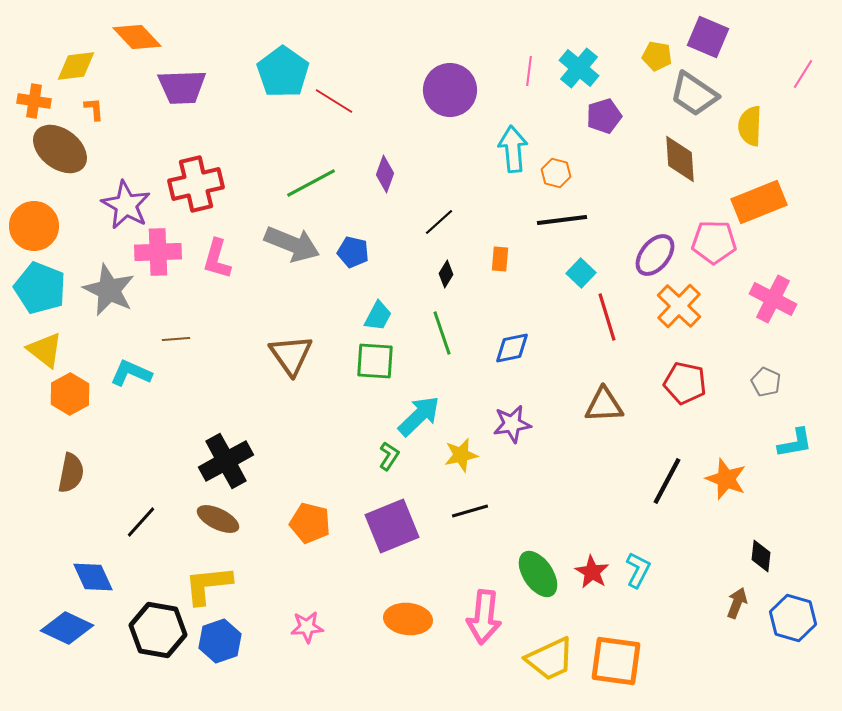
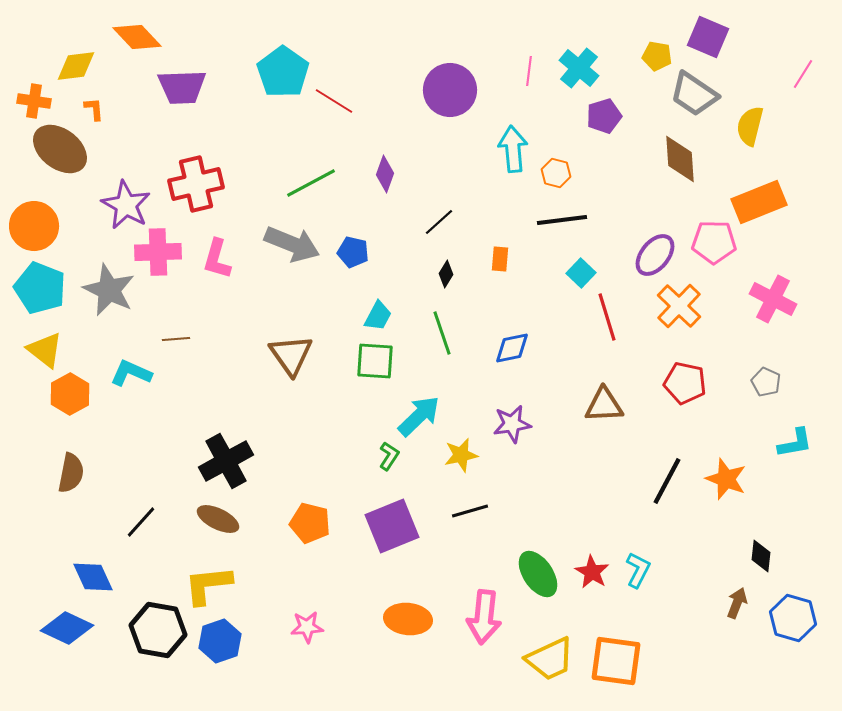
yellow semicircle at (750, 126): rotated 12 degrees clockwise
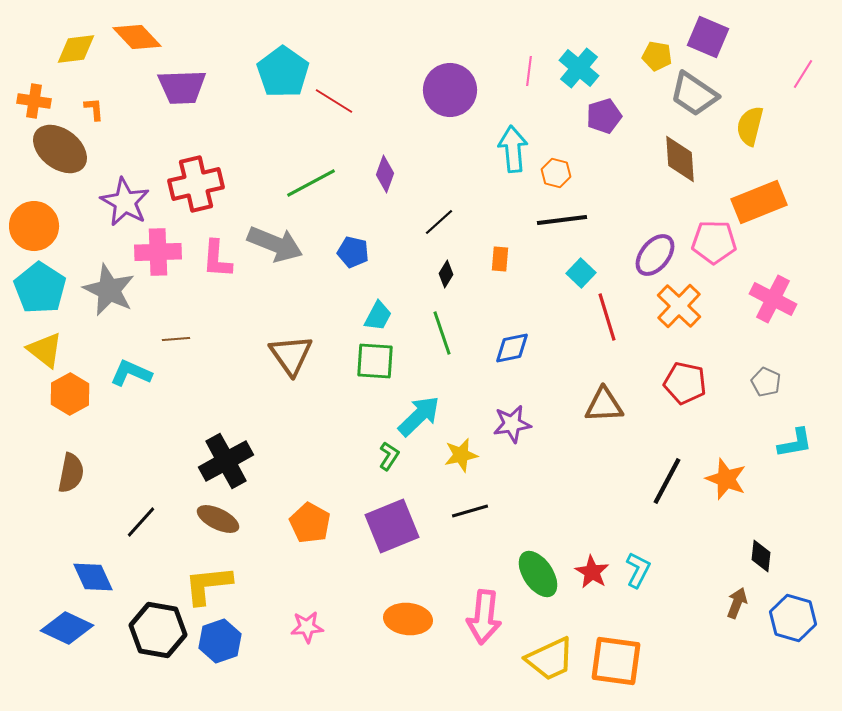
yellow diamond at (76, 66): moved 17 px up
purple star at (126, 205): moved 1 px left, 3 px up
gray arrow at (292, 244): moved 17 px left
pink L-shape at (217, 259): rotated 12 degrees counterclockwise
cyan pentagon at (40, 288): rotated 12 degrees clockwise
orange pentagon at (310, 523): rotated 15 degrees clockwise
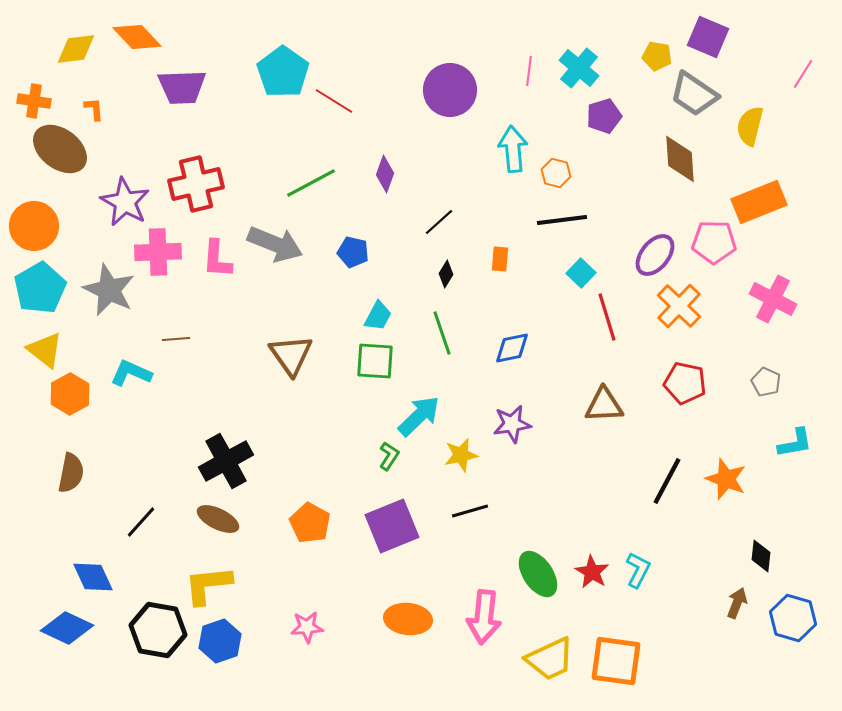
cyan pentagon at (40, 288): rotated 9 degrees clockwise
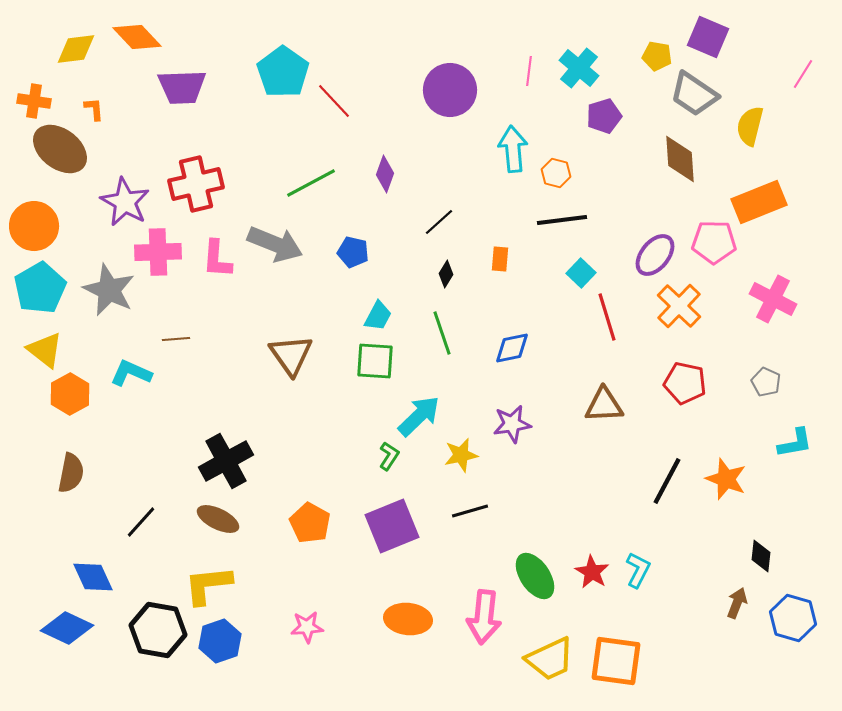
red line at (334, 101): rotated 15 degrees clockwise
green ellipse at (538, 574): moved 3 px left, 2 px down
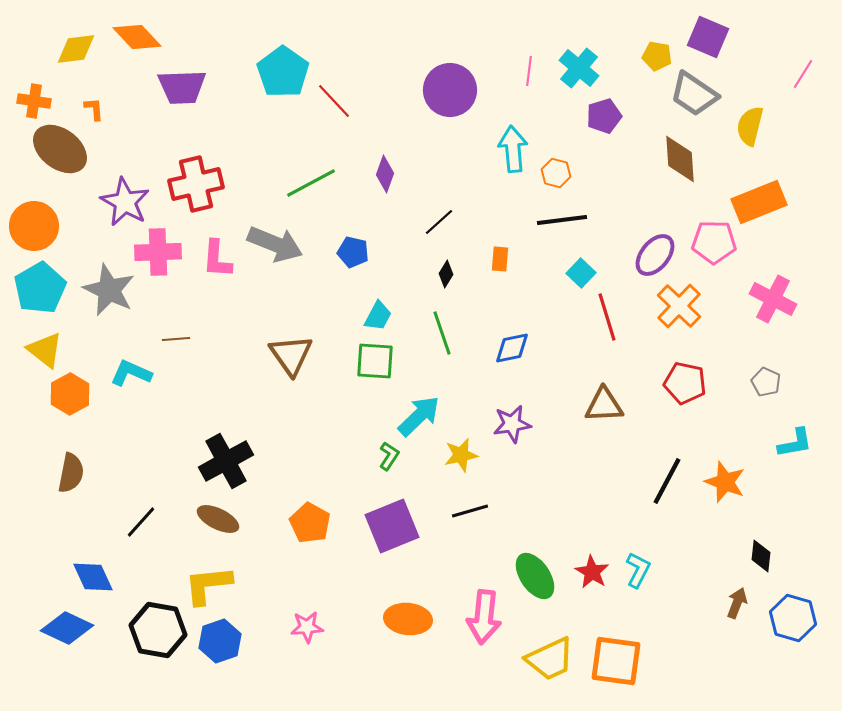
orange star at (726, 479): moved 1 px left, 3 px down
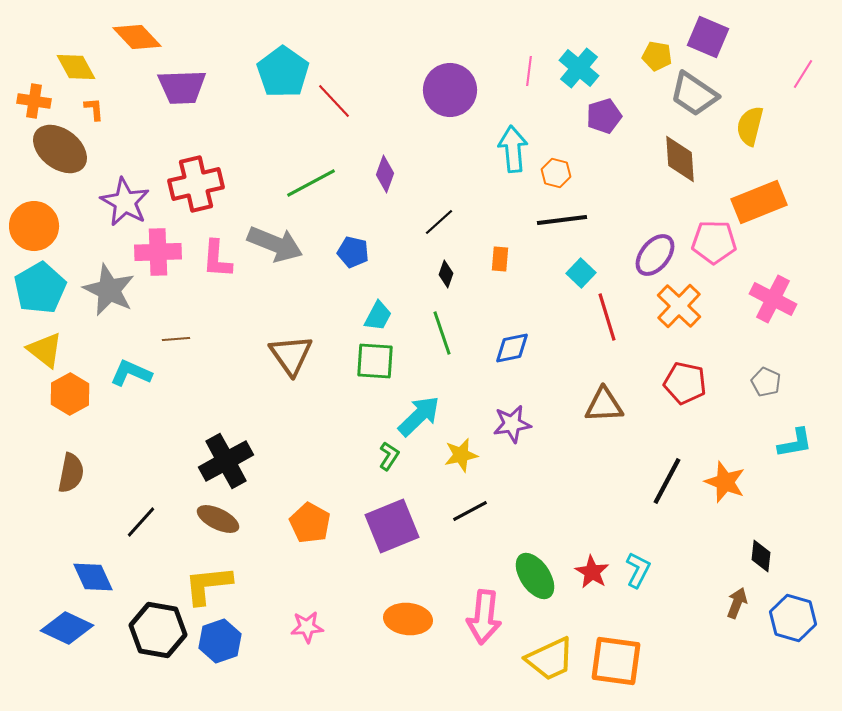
yellow diamond at (76, 49): moved 18 px down; rotated 69 degrees clockwise
black diamond at (446, 274): rotated 12 degrees counterclockwise
black line at (470, 511): rotated 12 degrees counterclockwise
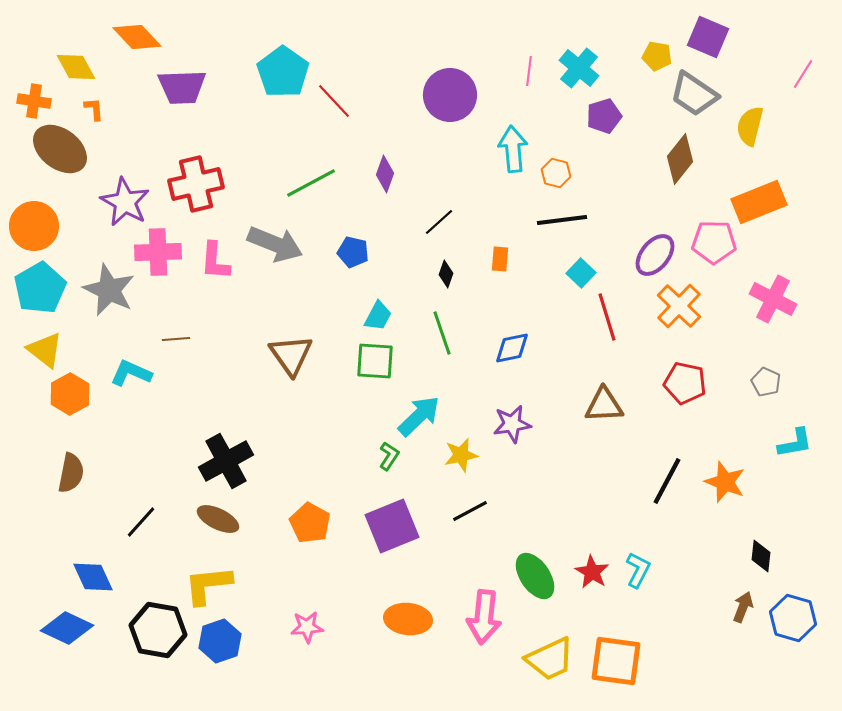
purple circle at (450, 90): moved 5 px down
brown diamond at (680, 159): rotated 42 degrees clockwise
pink L-shape at (217, 259): moved 2 px left, 2 px down
brown arrow at (737, 603): moved 6 px right, 4 px down
